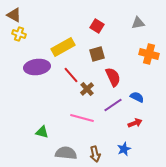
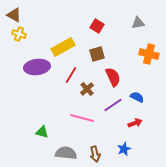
red line: rotated 72 degrees clockwise
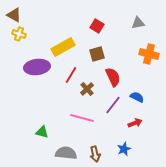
purple line: rotated 18 degrees counterclockwise
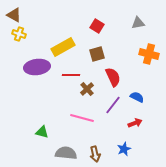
red line: rotated 60 degrees clockwise
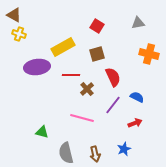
gray semicircle: rotated 110 degrees counterclockwise
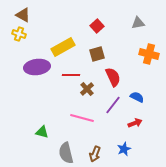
brown triangle: moved 9 px right
red square: rotated 16 degrees clockwise
brown arrow: rotated 35 degrees clockwise
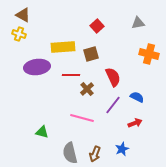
yellow rectangle: rotated 25 degrees clockwise
brown square: moved 6 px left
blue star: moved 2 px left
gray semicircle: moved 4 px right
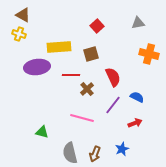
yellow rectangle: moved 4 px left
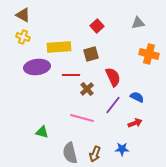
yellow cross: moved 4 px right, 3 px down
blue star: rotated 24 degrees clockwise
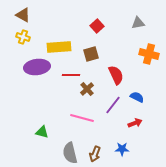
red semicircle: moved 3 px right, 2 px up
